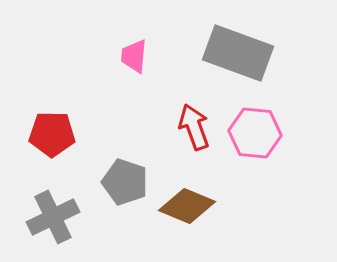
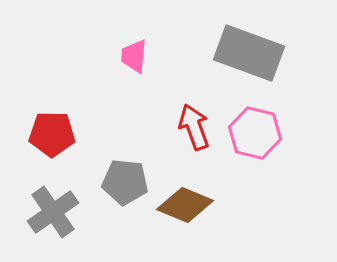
gray rectangle: moved 11 px right
pink hexagon: rotated 9 degrees clockwise
gray pentagon: rotated 12 degrees counterclockwise
brown diamond: moved 2 px left, 1 px up
gray cross: moved 5 px up; rotated 9 degrees counterclockwise
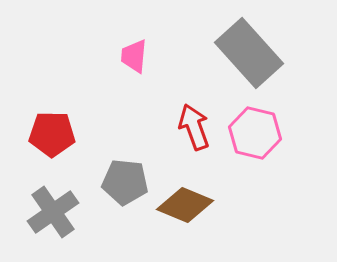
gray rectangle: rotated 28 degrees clockwise
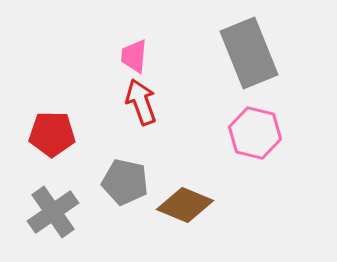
gray rectangle: rotated 20 degrees clockwise
red arrow: moved 53 px left, 25 px up
gray pentagon: rotated 6 degrees clockwise
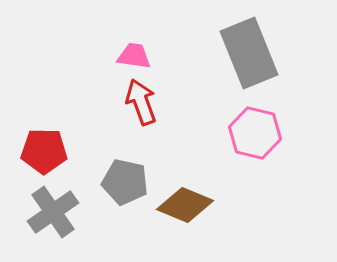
pink trapezoid: rotated 93 degrees clockwise
red pentagon: moved 8 px left, 17 px down
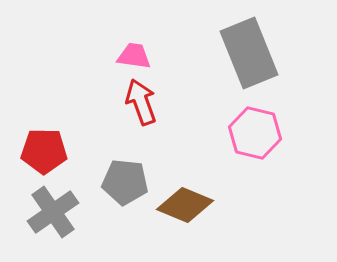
gray pentagon: rotated 6 degrees counterclockwise
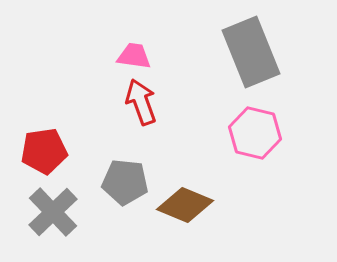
gray rectangle: moved 2 px right, 1 px up
red pentagon: rotated 9 degrees counterclockwise
gray cross: rotated 9 degrees counterclockwise
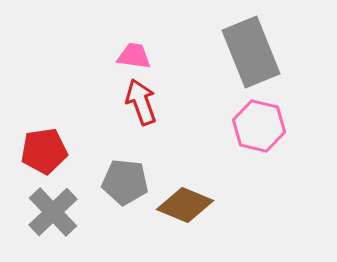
pink hexagon: moved 4 px right, 7 px up
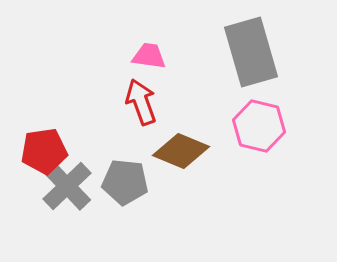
gray rectangle: rotated 6 degrees clockwise
pink trapezoid: moved 15 px right
brown diamond: moved 4 px left, 54 px up
gray cross: moved 14 px right, 26 px up
